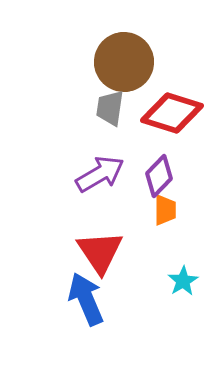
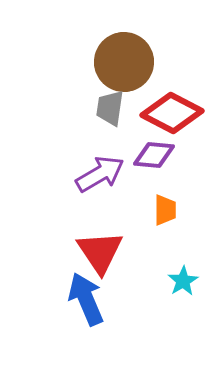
red diamond: rotated 10 degrees clockwise
purple diamond: moved 5 px left, 21 px up; rotated 51 degrees clockwise
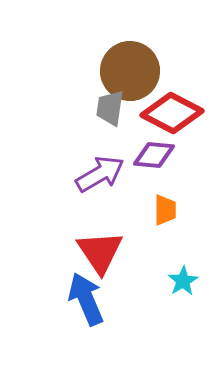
brown circle: moved 6 px right, 9 px down
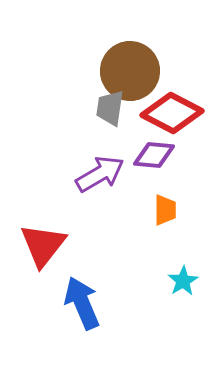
red triangle: moved 57 px left, 7 px up; rotated 12 degrees clockwise
blue arrow: moved 4 px left, 4 px down
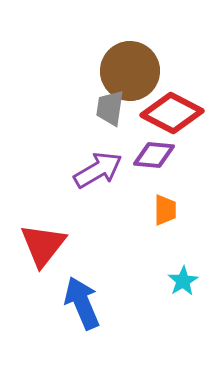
purple arrow: moved 2 px left, 4 px up
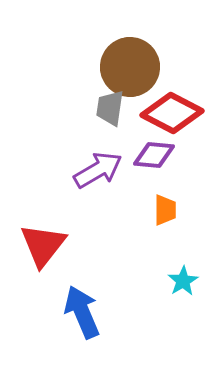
brown circle: moved 4 px up
blue arrow: moved 9 px down
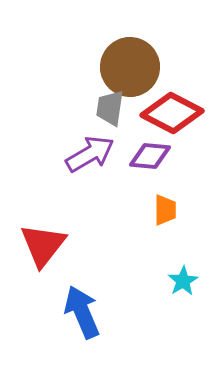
purple diamond: moved 4 px left, 1 px down
purple arrow: moved 8 px left, 16 px up
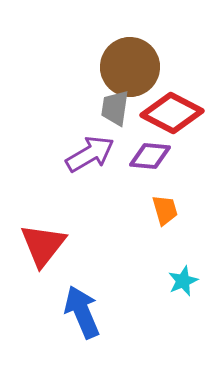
gray trapezoid: moved 5 px right
orange trapezoid: rotated 16 degrees counterclockwise
cyan star: rotated 8 degrees clockwise
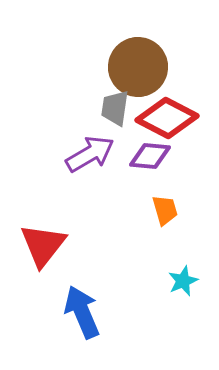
brown circle: moved 8 px right
red diamond: moved 5 px left, 5 px down
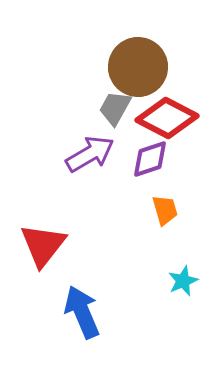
gray trapezoid: rotated 21 degrees clockwise
purple diamond: moved 3 px down; rotated 24 degrees counterclockwise
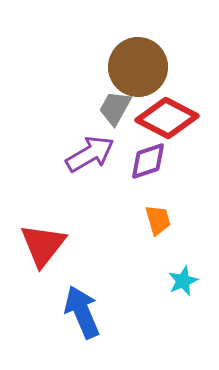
purple diamond: moved 2 px left, 2 px down
orange trapezoid: moved 7 px left, 10 px down
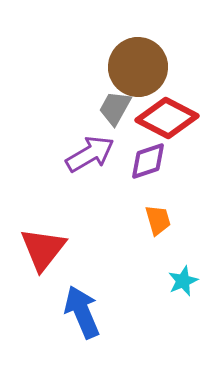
red triangle: moved 4 px down
